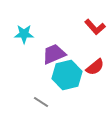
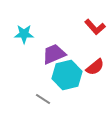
gray line: moved 2 px right, 3 px up
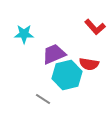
red semicircle: moved 6 px left, 3 px up; rotated 48 degrees clockwise
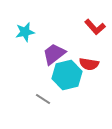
cyan star: moved 1 px right, 2 px up; rotated 12 degrees counterclockwise
purple trapezoid: rotated 15 degrees counterclockwise
